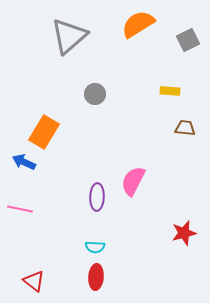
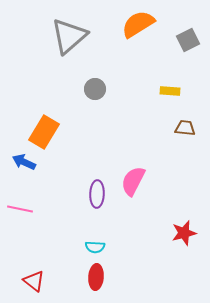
gray circle: moved 5 px up
purple ellipse: moved 3 px up
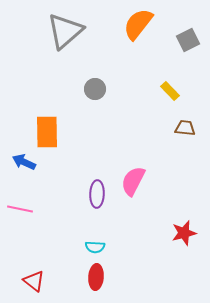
orange semicircle: rotated 20 degrees counterclockwise
gray triangle: moved 4 px left, 5 px up
yellow rectangle: rotated 42 degrees clockwise
orange rectangle: moved 3 px right; rotated 32 degrees counterclockwise
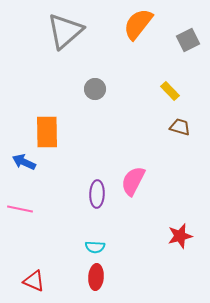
brown trapezoid: moved 5 px left, 1 px up; rotated 10 degrees clockwise
red star: moved 4 px left, 3 px down
red triangle: rotated 15 degrees counterclockwise
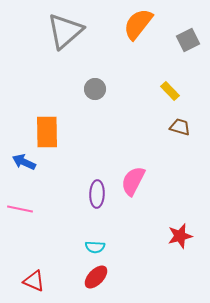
red ellipse: rotated 40 degrees clockwise
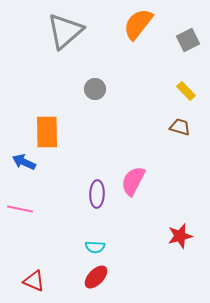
yellow rectangle: moved 16 px right
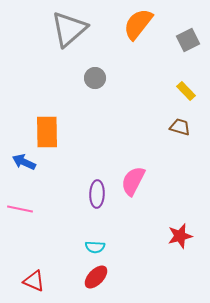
gray triangle: moved 4 px right, 2 px up
gray circle: moved 11 px up
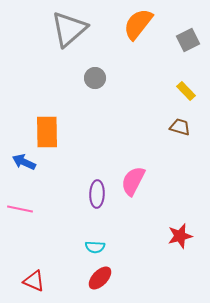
red ellipse: moved 4 px right, 1 px down
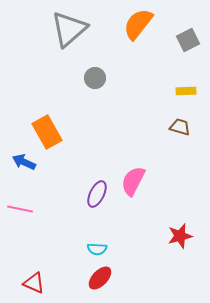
yellow rectangle: rotated 48 degrees counterclockwise
orange rectangle: rotated 28 degrees counterclockwise
purple ellipse: rotated 24 degrees clockwise
cyan semicircle: moved 2 px right, 2 px down
red triangle: moved 2 px down
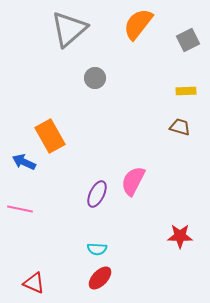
orange rectangle: moved 3 px right, 4 px down
red star: rotated 15 degrees clockwise
